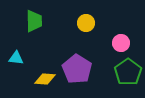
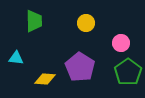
purple pentagon: moved 3 px right, 2 px up
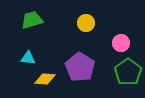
green trapezoid: moved 2 px left, 1 px up; rotated 105 degrees counterclockwise
cyan triangle: moved 12 px right
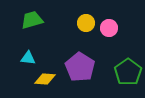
pink circle: moved 12 px left, 15 px up
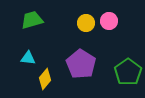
pink circle: moved 7 px up
purple pentagon: moved 1 px right, 3 px up
yellow diamond: rotated 55 degrees counterclockwise
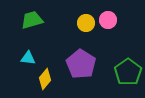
pink circle: moved 1 px left, 1 px up
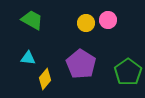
green trapezoid: rotated 45 degrees clockwise
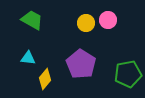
green pentagon: moved 2 px down; rotated 24 degrees clockwise
